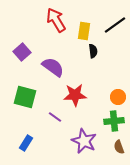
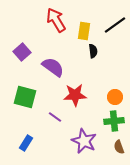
orange circle: moved 3 px left
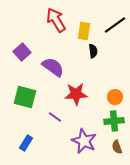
red star: moved 1 px right, 1 px up
brown semicircle: moved 2 px left
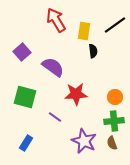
brown semicircle: moved 5 px left, 4 px up
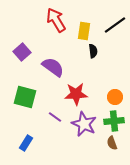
purple star: moved 17 px up
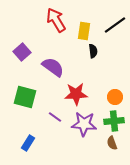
purple star: rotated 20 degrees counterclockwise
blue rectangle: moved 2 px right
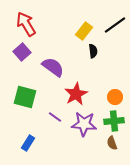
red arrow: moved 30 px left, 4 px down
yellow rectangle: rotated 30 degrees clockwise
red star: rotated 25 degrees counterclockwise
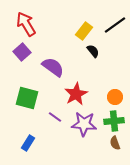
black semicircle: rotated 32 degrees counterclockwise
green square: moved 2 px right, 1 px down
brown semicircle: moved 3 px right
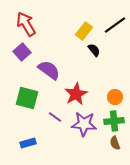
black semicircle: moved 1 px right, 1 px up
purple semicircle: moved 4 px left, 3 px down
blue rectangle: rotated 42 degrees clockwise
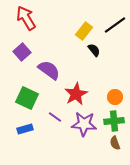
red arrow: moved 6 px up
green square: rotated 10 degrees clockwise
blue rectangle: moved 3 px left, 14 px up
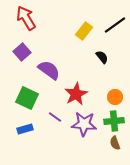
black semicircle: moved 8 px right, 7 px down
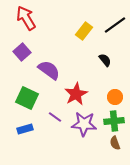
black semicircle: moved 3 px right, 3 px down
